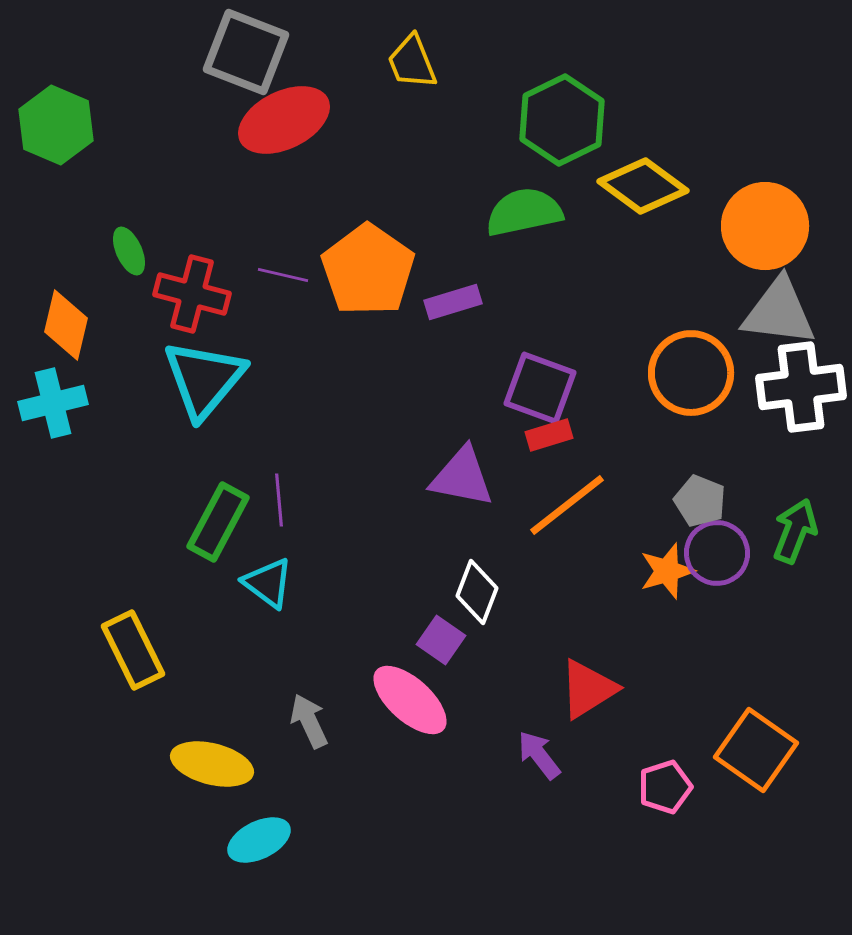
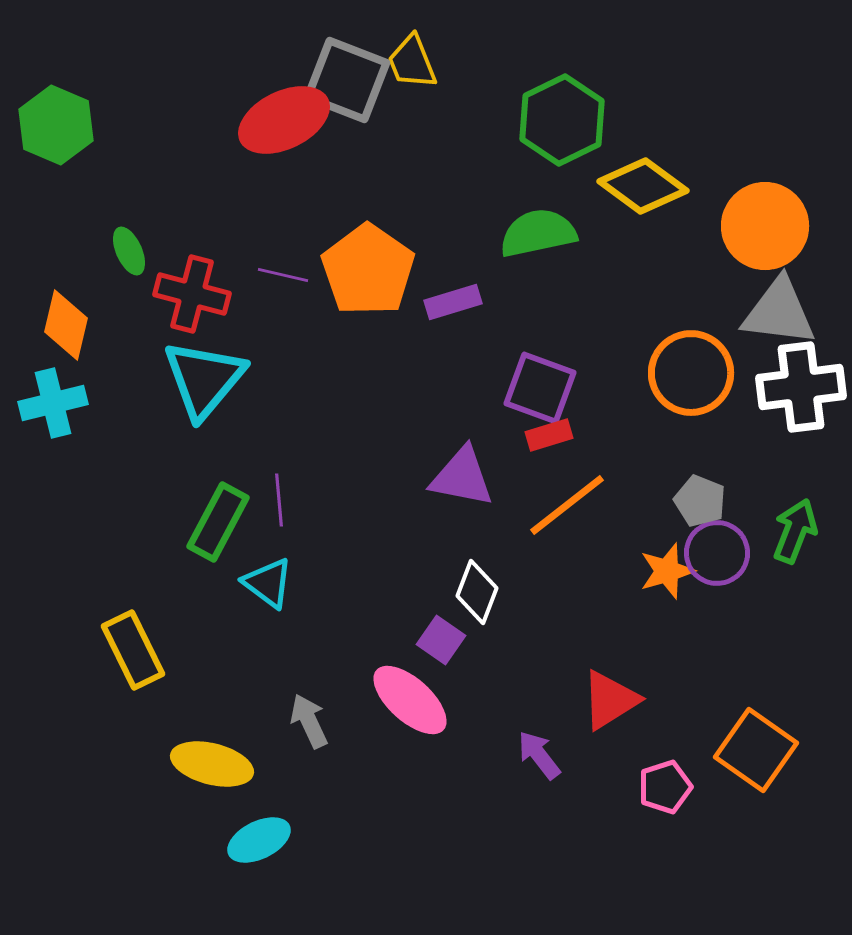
gray square at (246, 52): moved 101 px right, 28 px down
green semicircle at (524, 212): moved 14 px right, 21 px down
red triangle at (588, 689): moved 22 px right, 11 px down
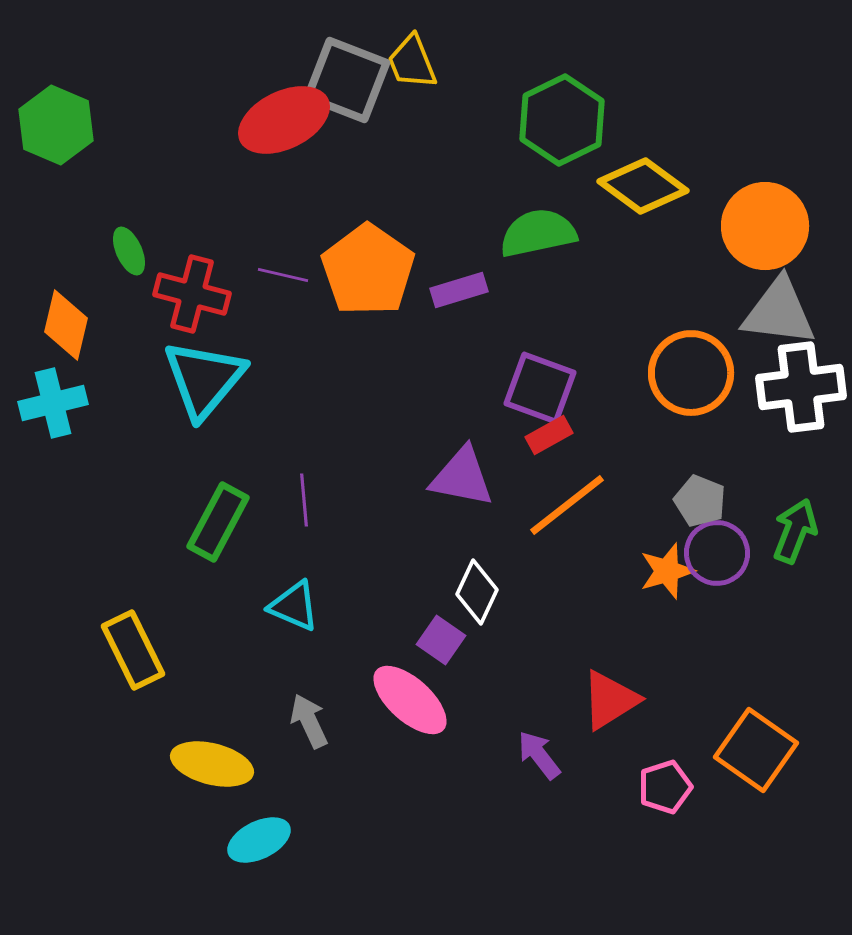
purple rectangle at (453, 302): moved 6 px right, 12 px up
red rectangle at (549, 435): rotated 12 degrees counterclockwise
purple line at (279, 500): moved 25 px right
cyan triangle at (268, 583): moved 26 px right, 23 px down; rotated 14 degrees counterclockwise
white diamond at (477, 592): rotated 4 degrees clockwise
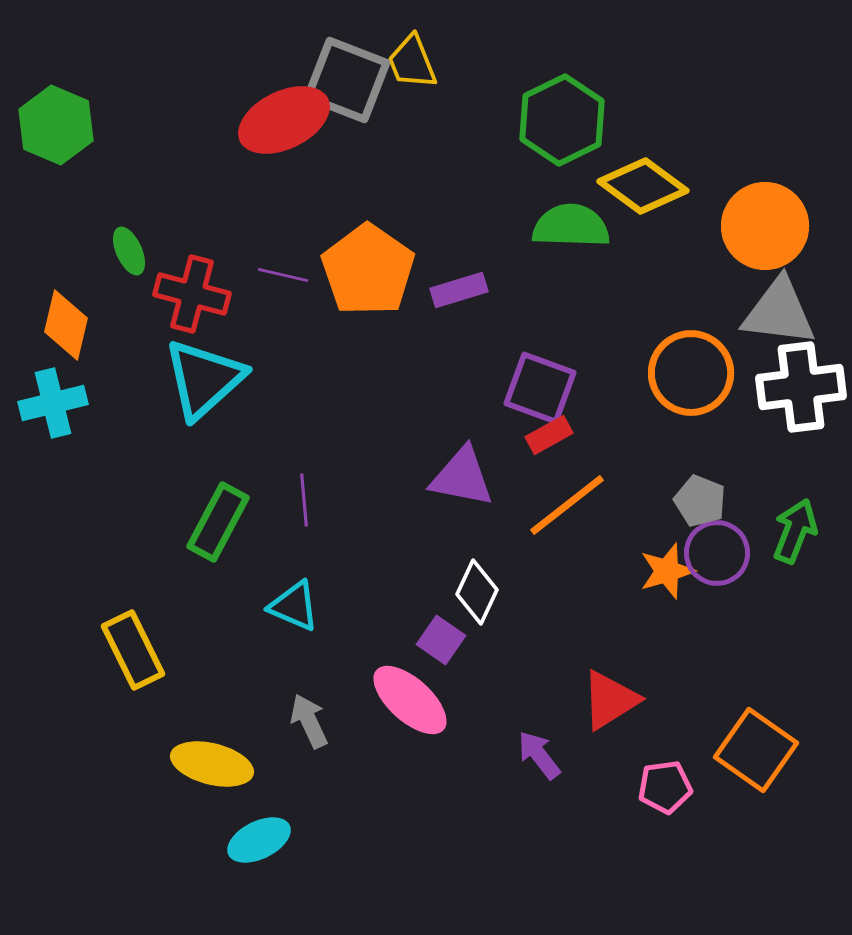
green semicircle at (538, 233): moved 33 px right, 7 px up; rotated 14 degrees clockwise
cyan triangle at (204, 379): rotated 8 degrees clockwise
pink pentagon at (665, 787): rotated 10 degrees clockwise
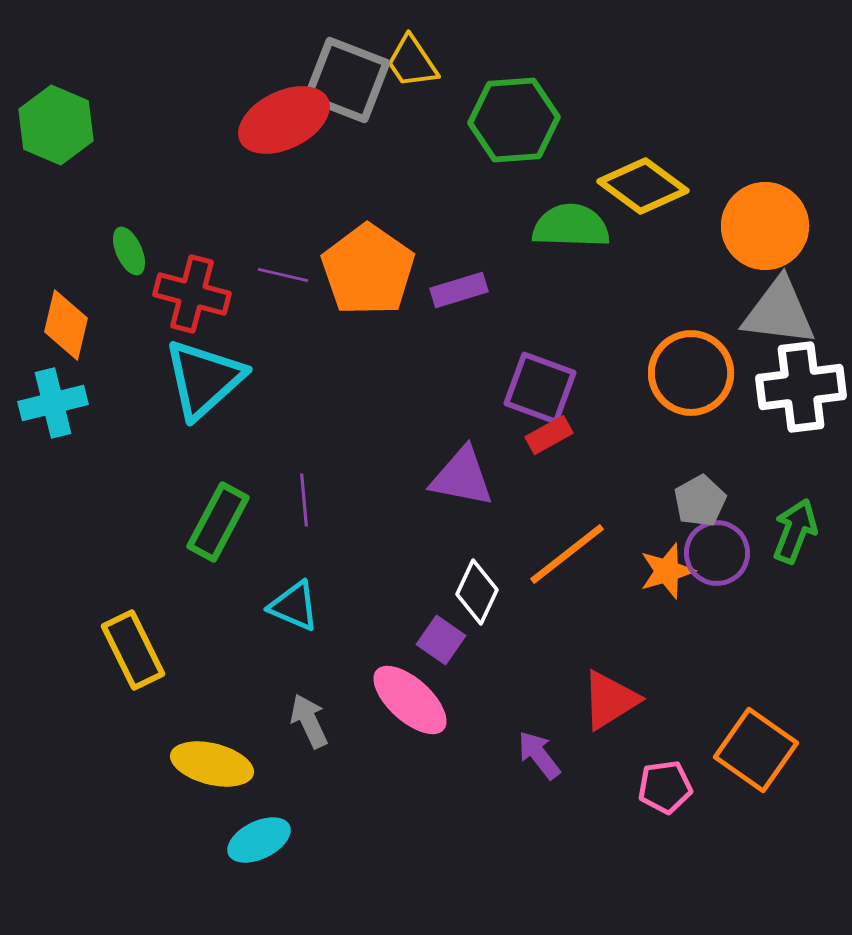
yellow trapezoid at (412, 62): rotated 12 degrees counterclockwise
green hexagon at (562, 120): moved 48 px left; rotated 22 degrees clockwise
gray pentagon at (700, 501): rotated 21 degrees clockwise
orange line at (567, 505): moved 49 px down
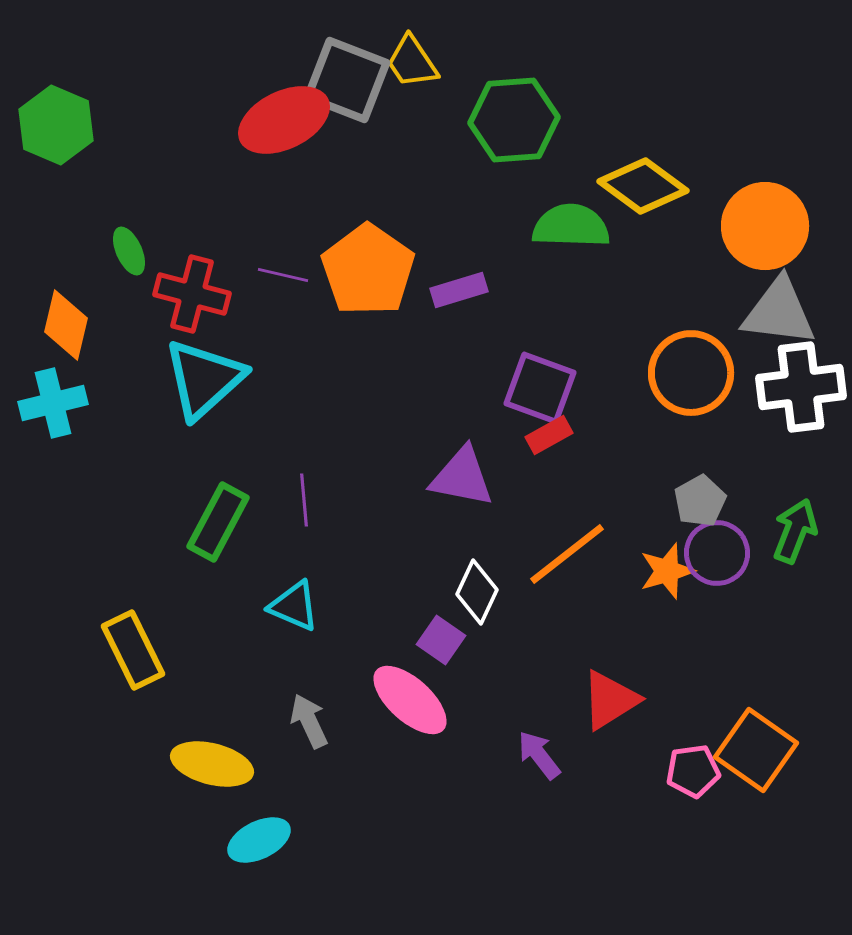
pink pentagon at (665, 787): moved 28 px right, 16 px up
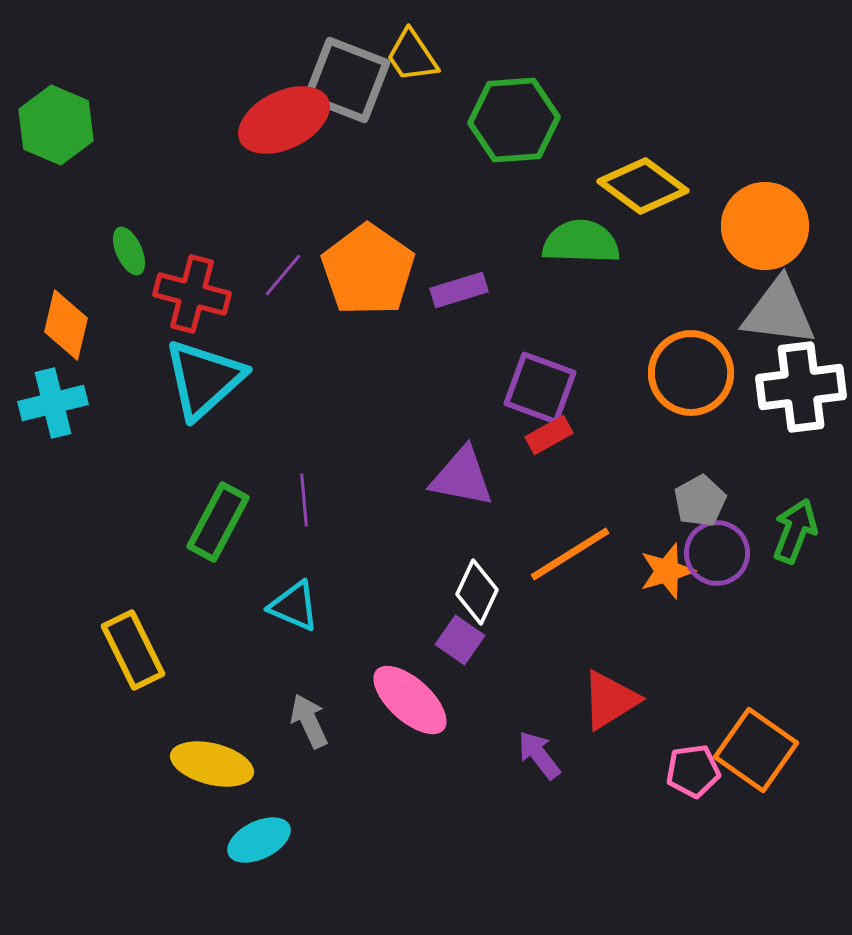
yellow trapezoid at (412, 62): moved 6 px up
green semicircle at (571, 226): moved 10 px right, 16 px down
purple line at (283, 275): rotated 63 degrees counterclockwise
orange line at (567, 554): moved 3 px right; rotated 6 degrees clockwise
purple square at (441, 640): moved 19 px right
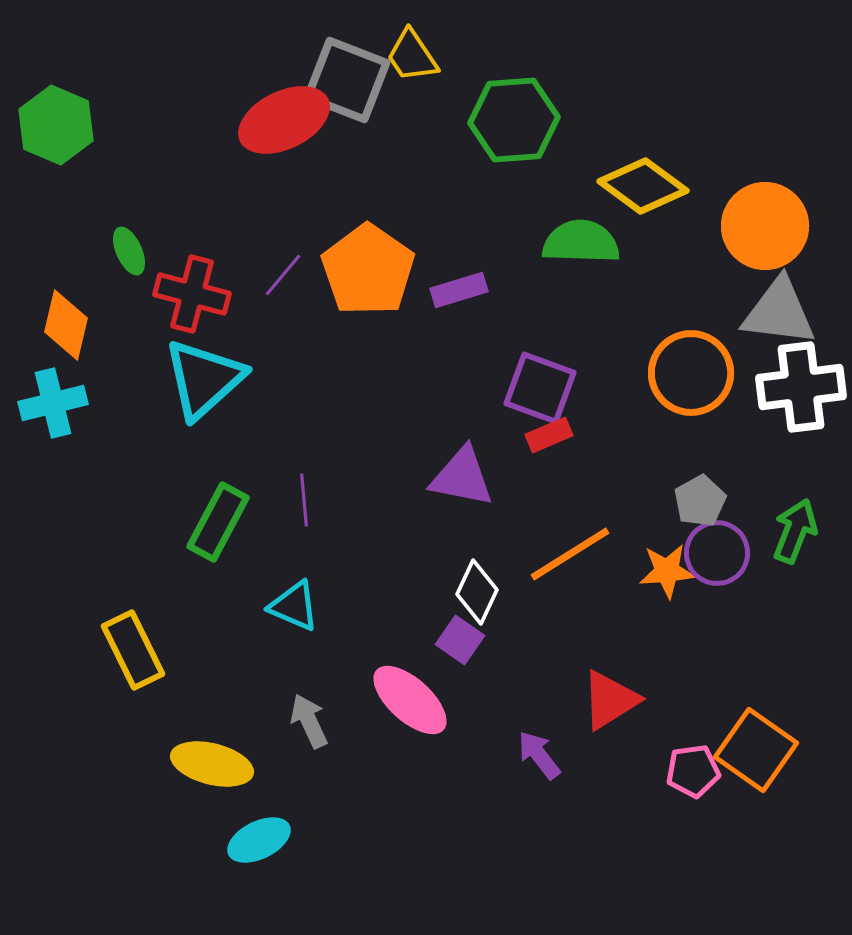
red rectangle at (549, 435): rotated 6 degrees clockwise
orange star at (667, 571): rotated 12 degrees clockwise
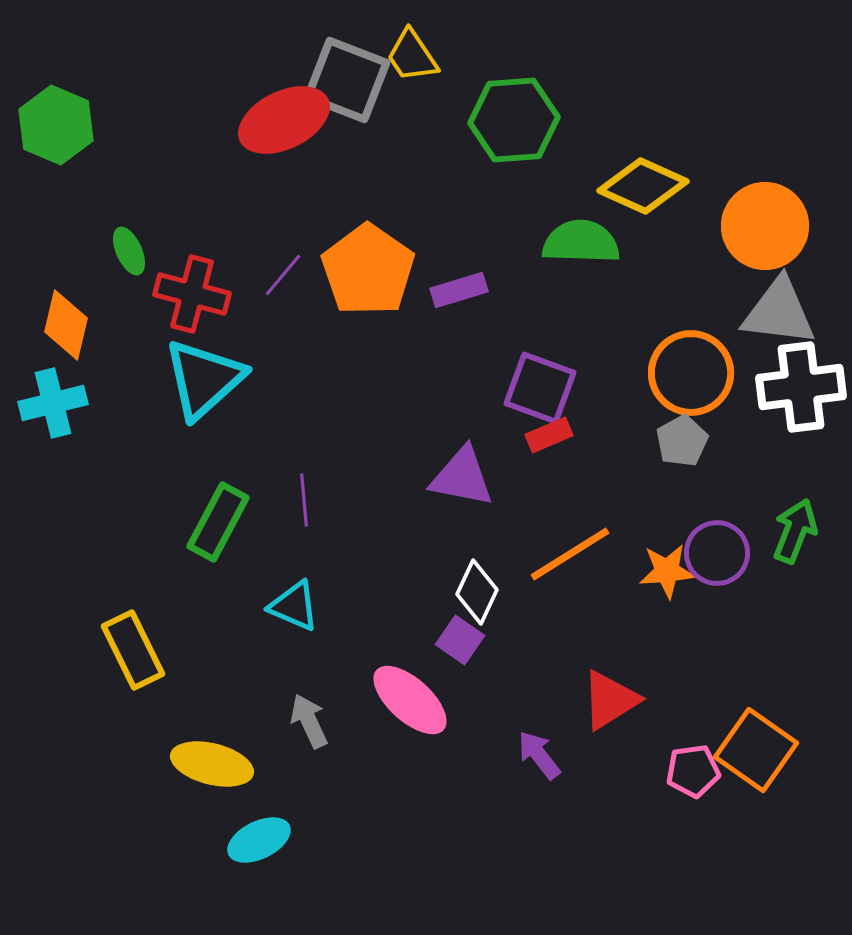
yellow diamond at (643, 186): rotated 12 degrees counterclockwise
gray pentagon at (700, 501): moved 18 px left, 60 px up
